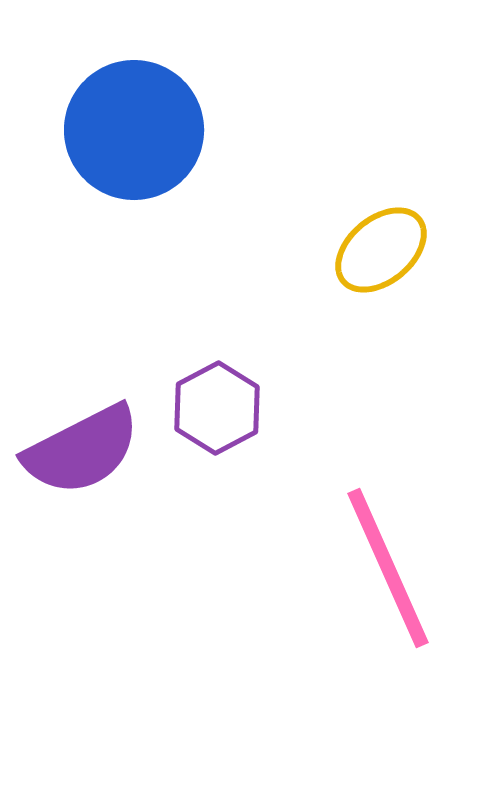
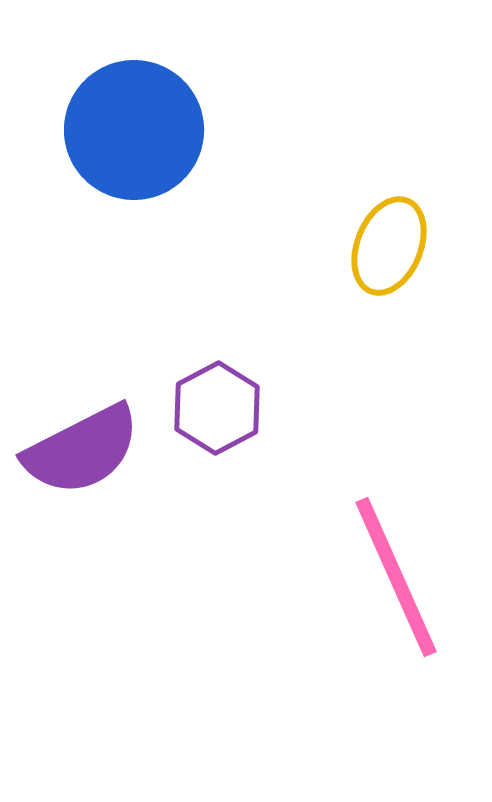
yellow ellipse: moved 8 px right, 4 px up; rotated 28 degrees counterclockwise
pink line: moved 8 px right, 9 px down
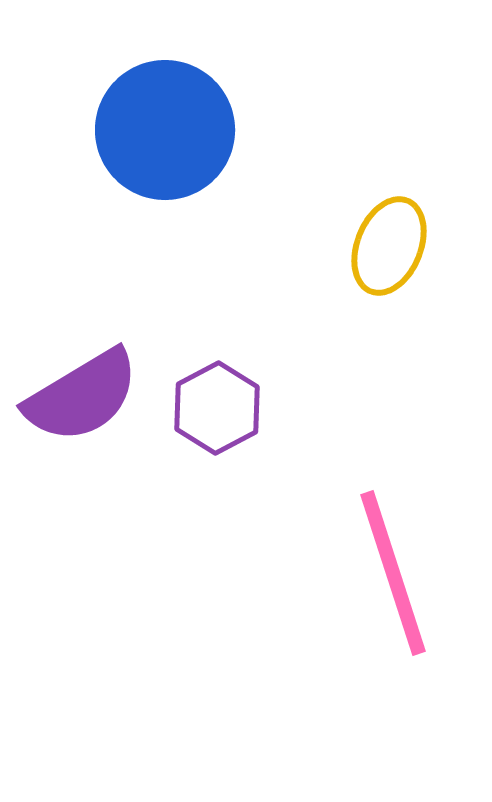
blue circle: moved 31 px right
purple semicircle: moved 54 px up; rotated 4 degrees counterclockwise
pink line: moved 3 px left, 4 px up; rotated 6 degrees clockwise
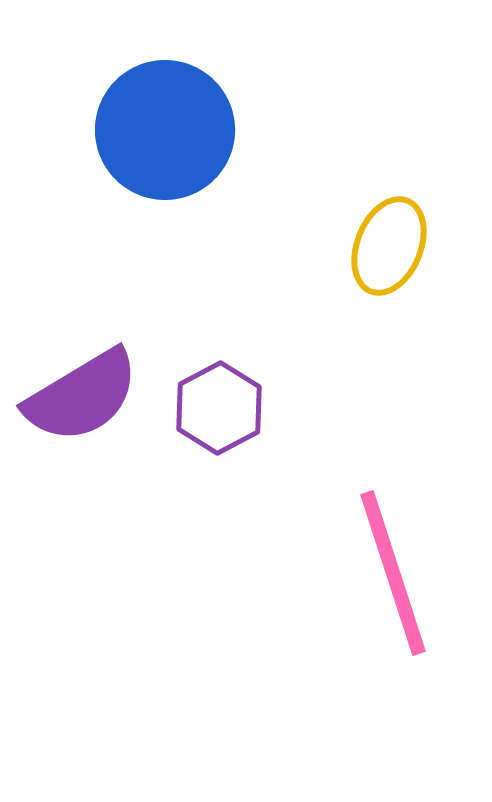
purple hexagon: moved 2 px right
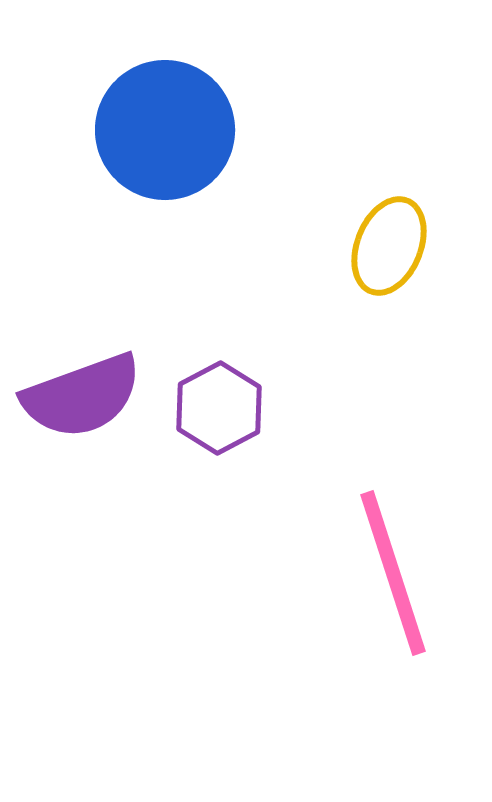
purple semicircle: rotated 11 degrees clockwise
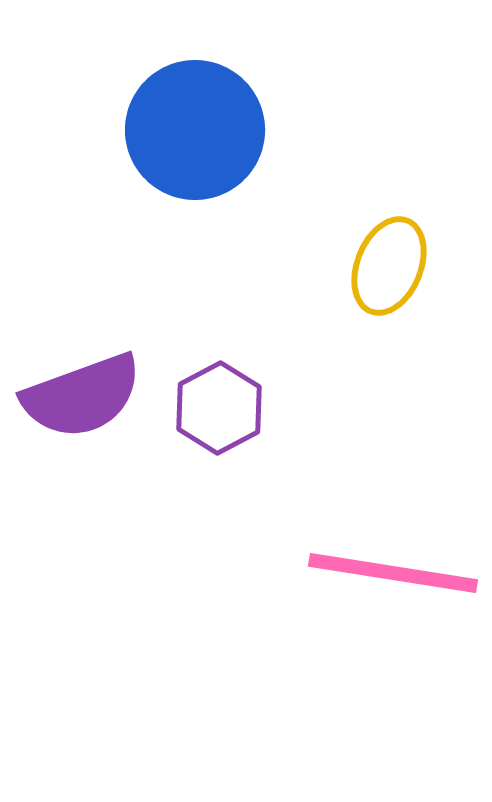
blue circle: moved 30 px right
yellow ellipse: moved 20 px down
pink line: rotated 63 degrees counterclockwise
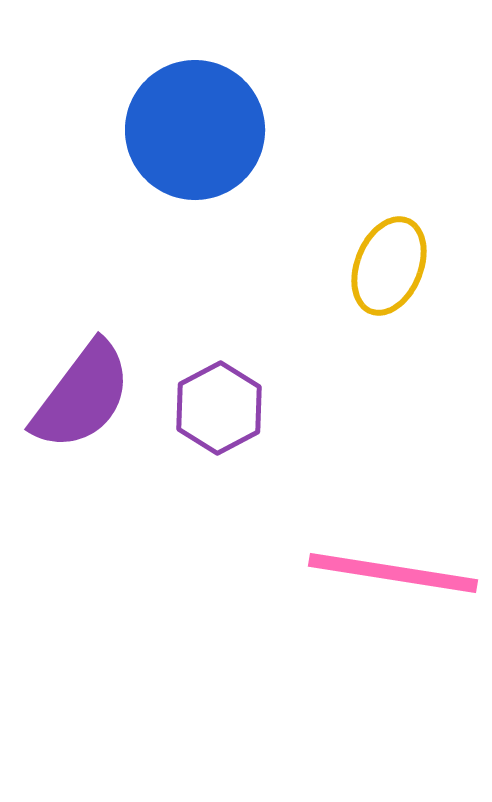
purple semicircle: rotated 33 degrees counterclockwise
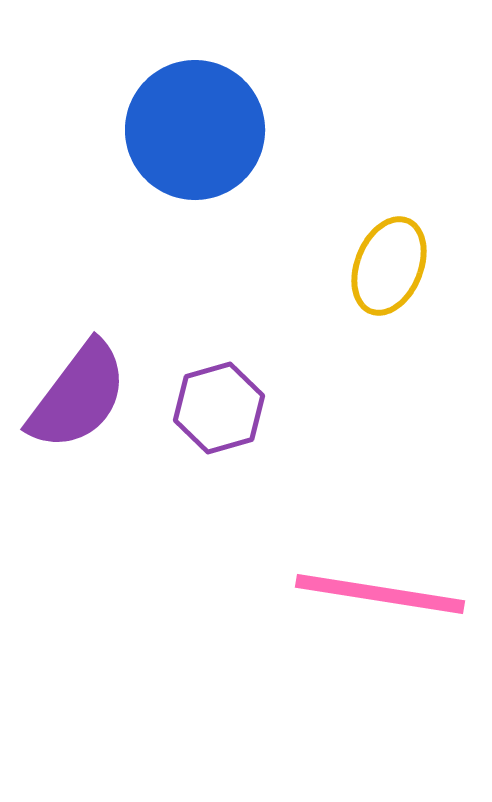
purple semicircle: moved 4 px left
purple hexagon: rotated 12 degrees clockwise
pink line: moved 13 px left, 21 px down
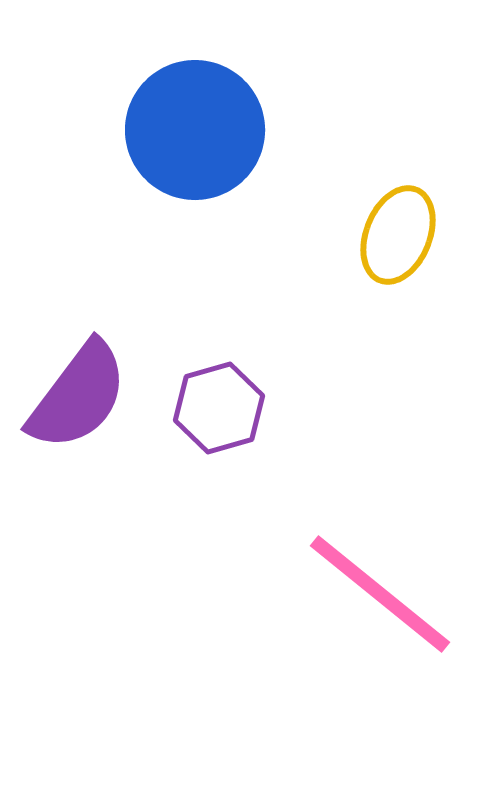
yellow ellipse: moved 9 px right, 31 px up
pink line: rotated 30 degrees clockwise
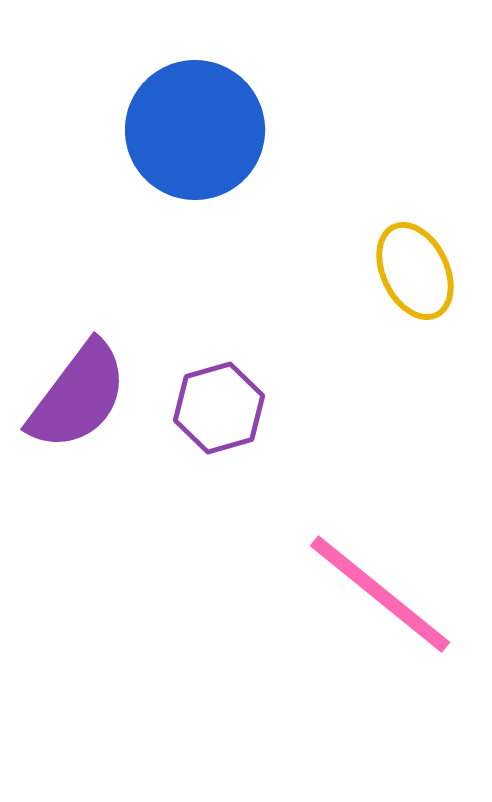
yellow ellipse: moved 17 px right, 36 px down; rotated 48 degrees counterclockwise
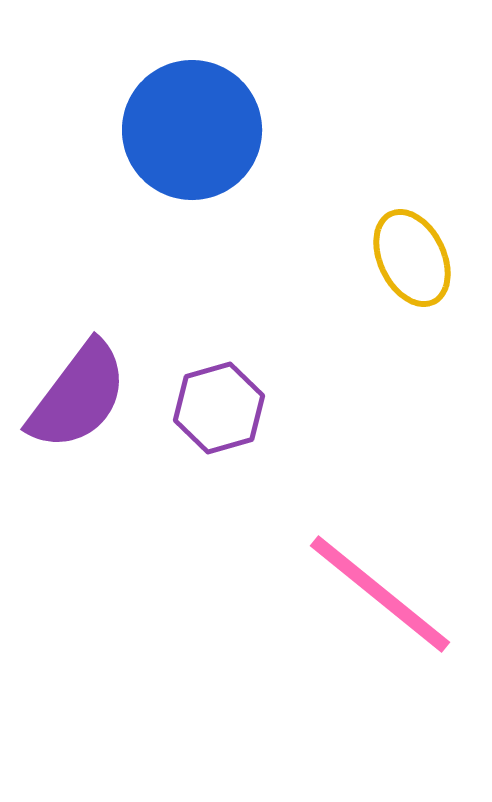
blue circle: moved 3 px left
yellow ellipse: moved 3 px left, 13 px up
